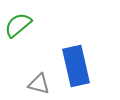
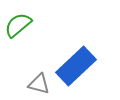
blue rectangle: rotated 60 degrees clockwise
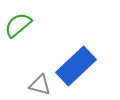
gray triangle: moved 1 px right, 1 px down
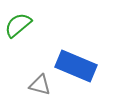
blue rectangle: rotated 66 degrees clockwise
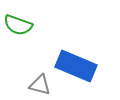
green semicircle: rotated 120 degrees counterclockwise
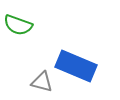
gray triangle: moved 2 px right, 3 px up
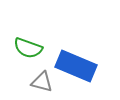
green semicircle: moved 10 px right, 23 px down
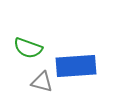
blue rectangle: rotated 27 degrees counterclockwise
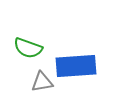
gray triangle: rotated 25 degrees counterclockwise
